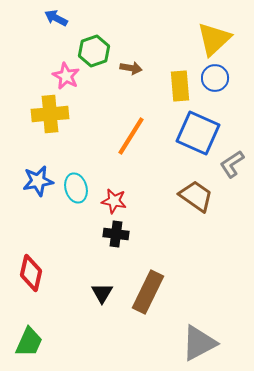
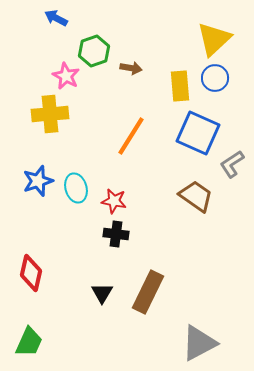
blue star: rotated 8 degrees counterclockwise
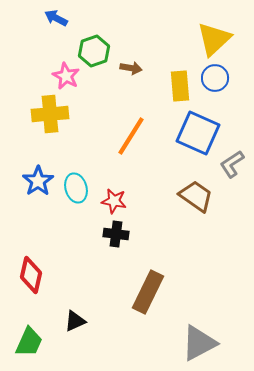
blue star: rotated 16 degrees counterclockwise
red diamond: moved 2 px down
black triangle: moved 27 px left, 28 px down; rotated 35 degrees clockwise
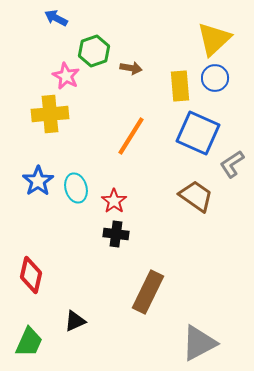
red star: rotated 25 degrees clockwise
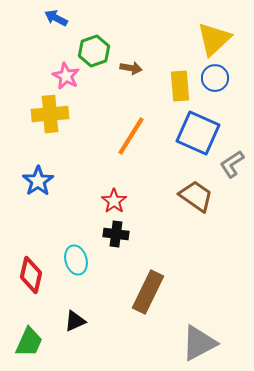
cyan ellipse: moved 72 px down
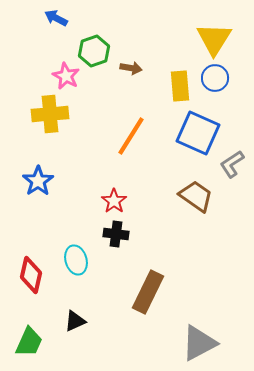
yellow triangle: rotated 15 degrees counterclockwise
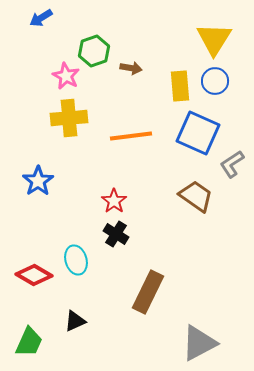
blue arrow: moved 15 px left; rotated 60 degrees counterclockwise
blue circle: moved 3 px down
yellow cross: moved 19 px right, 4 px down
orange line: rotated 51 degrees clockwise
black cross: rotated 25 degrees clockwise
red diamond: moved 3 px right; rotated 72 degrees counterclockwise
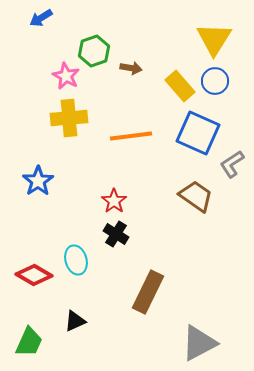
yellow rectangle: rotated 36 degrees counterclockwise
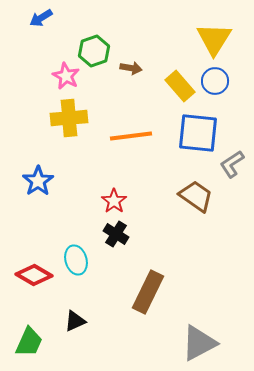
blue square: rotated 18 degrees counterclockwise
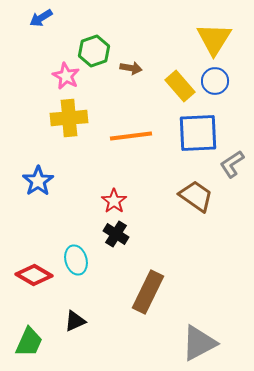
blue square: rotated 9 degrees counterclockwise
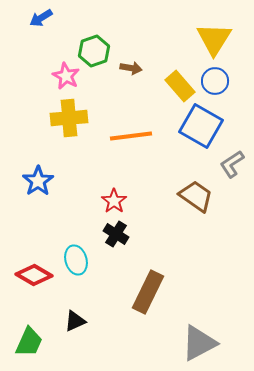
blue square: moved 3 px right, 7 px up; rotated 33 degrees clockwise
